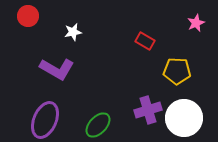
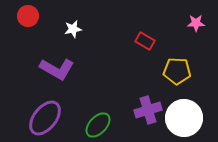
pink star: rotated 24 degrees clockwise
white star: moved 3 px up
purple ellipse: moved 2 px up; rotated 15 degrees clockwise
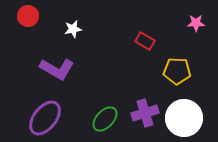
purple cross: moved 3 px left, 3 px down
green ellipse: moved 7 px right, 6 px up
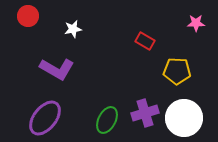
green ellipse: moved 2 px right, 1 px down; rotated 16 degrees counterclockwise
